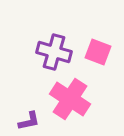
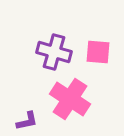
pink square: rotated 16 degrees counterclockwise
purple L-shape: moved 2 px left
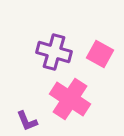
pink square: moved 2 px right, 2 px down; rotated 24 degrees clockwise
purple L-shape: rotated 80 degrees clockwise
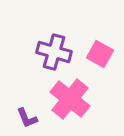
pink cross: rotated 6 degrees clockwise
purple L-shape: moved 3 px up
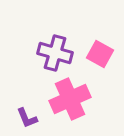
purple cross: moved 1 px right, 1 px down
pink cross: rotated 27 degrees clockwise
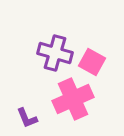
pink square: moved 8 px left, 8 px down
pink cross: moved 3 px right
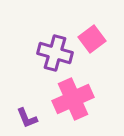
pink square: moved 23 px up; rotated 24 degrees clockwise
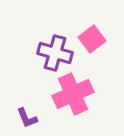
pink cross: moved 5 px up
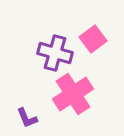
pink square: moved 1 px right
pink cross: rotated 9 degrees counterclockwise
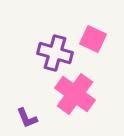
pink square: rotated 28 degrees counterclockwise
pink cross: moved 2 px right; rotated 21 degrees counterclockwise
